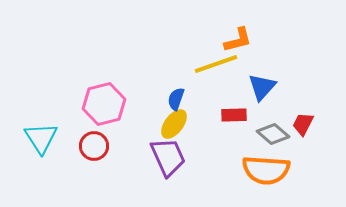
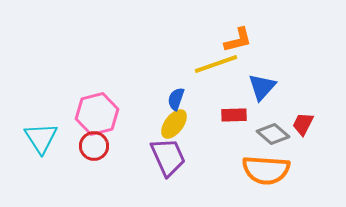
pink hexagon: moved 7 px left, 10 px down
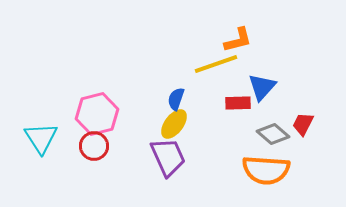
red rectangle: moved 4 px right, 12 px up
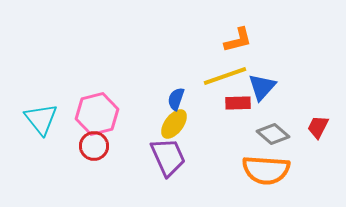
yellow line: moved 9 px right, 12 px down
red trapezoid: moved 15 px right, 3 px down
cyan triangle: moved 19 px up; rotated 6 degrees counterclockwise
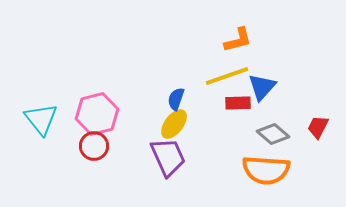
yellow line: moved 2 px right
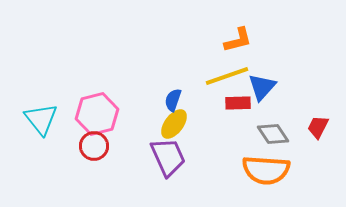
blue semicircle: moved 3 px left, 1 px down
gray diamond: rotated 16 degrees clockwise
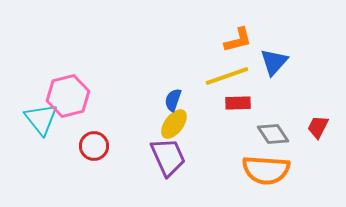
blue triangle: moved 12 px right, 25 px up
pink hexagon: moved 29 px left, 18 px up
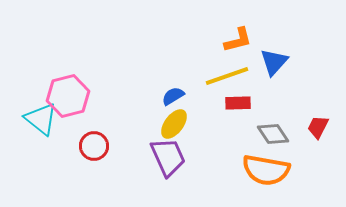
blue semicircle: moved 4 px up; rotated 40 degrees clockwise
cyan triangle: rotated 12 degrees counterclockwise
orange semicircle: rotated 6 degrees clockwise
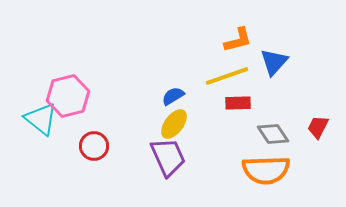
orange semicircle: rotated 12 degrees counterclockwise
